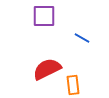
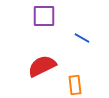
red semicircle: moved 5 px left, 3 px up
orange rectangle: moved 2 px right
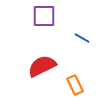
orange rectangle: rotated 18 degrees counterclockwise
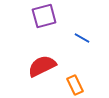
purple square: rotated 15 degrees counterclockwise
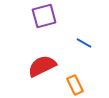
blue line: moved 2 px right, 5 px down
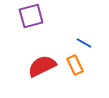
purple square: moved 13 px left
orange rectangle: moved 20 px up
